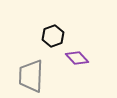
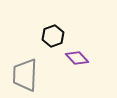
gray trapezoid: moved 6 px left, 1 px up
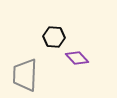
black hexagon: moved 1 px right, 1 px down; rotated 25 degrees clockwise
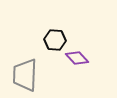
black hexagon: moved 1 px right, 3 px down
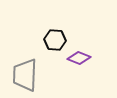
purple diamond: moved 2 px right; rotated 25 degrees counterclockwise
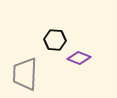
gray trapezoid: moved 1 px up
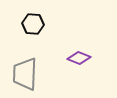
black hexagon: moved 22 px left, 16 px up
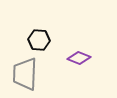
black hexagon: moved 6 px right, 16 px down
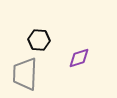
purple diamond: rotated 40 degrees counterclockwise
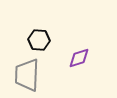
gray trapezoid: moved 2 px right, 1 px down
